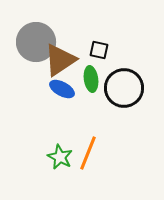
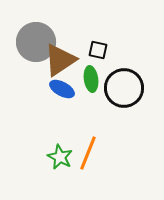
black square: moved 1 px left
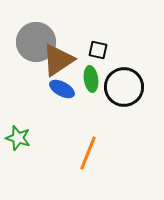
brown triangle: moved 2 px left
black circle: moved 1 px up
green star: moved 42 px left, 19 px up; rotated 10 degrees counterclockwise
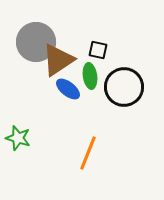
green ellipse: moved 1 px left, 3 px up
blue ellipse: moved 6 px right; rotated 10 degrees clockwise
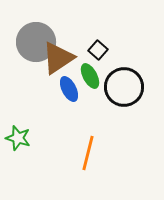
black square: rotated 30 degrees clockwise
brown triangle: moved 2 px up
green ellipse: rotated 20 degrees counterclockwise
blue ellipse: moved 1 px right; rotated 25 degrees clockwise
orange line: rotated 8 degrees counterclockwise
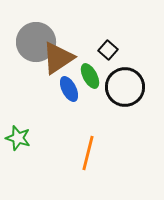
black square: moved 10 px right
black circle: moved 1 px right
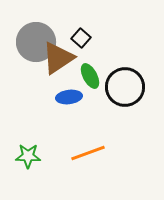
black square: moved 27 px left, 12 px up
blue ellipse: moved 8 px down; rotated 70 degrees counterclockwise
green star: moved 10 px right, 18 px down; rotated 15 degrees counterclockwise
orange line: rotated 56 degrees clockwise
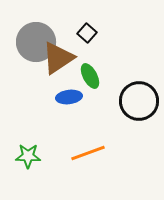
black square: moved 6 px right, 5 px up
black circle: moved 14 px right, 14 px down
